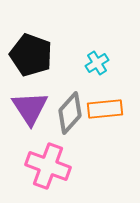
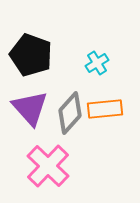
purple triangle: rotated 9 degrees counterclockwise
pink cross: rotated 24 degrees clockwise
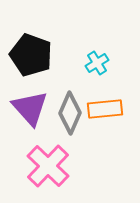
gray diamond: rotated 18 degrees counterclockwise
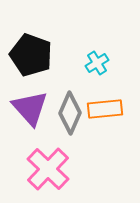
pink cross: moved 3 px down
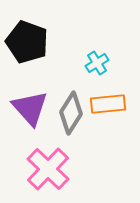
black pentagon: moved 4 px left, 13 px up
orange rectangle: moved 3 px right, 5 px up
gray diamond: moved 1 px right; rotated 9 degrees clockwise
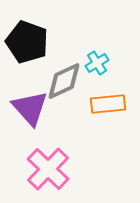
gray diamond: moved 7 px left, 32 px up; rotated 33 degrees clockwise
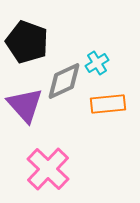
purple triangle: moved 5 px left, 3 px up
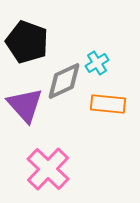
orange rectangle: rotated 12 degrees clockwise
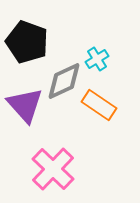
cyan cross: moved 4 px up
orange rectangle: moved 9 px left, 1 px down; rotated 28 degrees clockwise
pink cross: moved 5 px right
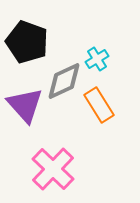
orange rectangle: rotated 24 degrees clockwise
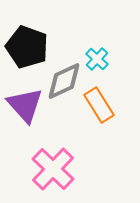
black pentagon: moved 5 px down
cyan cross: rotated 15 degrees counterclockwise
